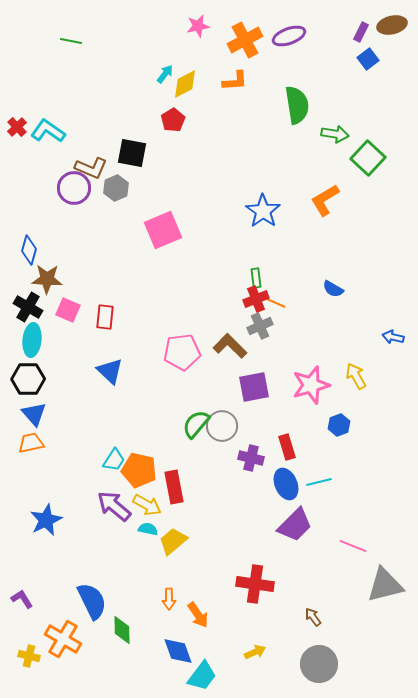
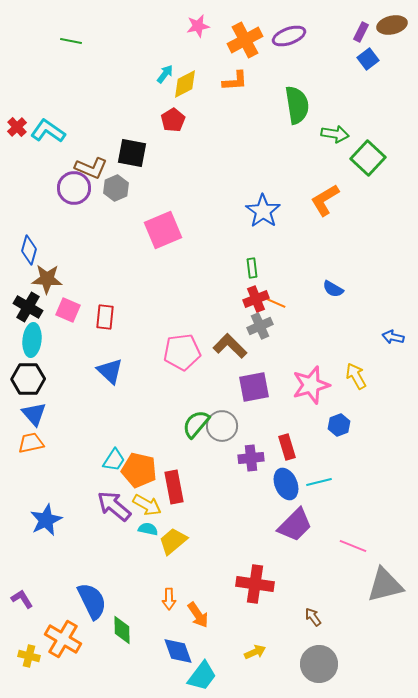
green rectangle at (256, 278): moved 4 px left, 10 px up
purple cross at (251, 458): rotated 20 degrees counterclockwise
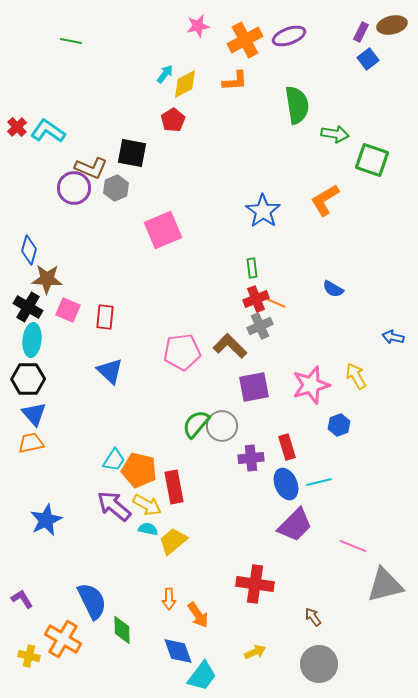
green square at (368, 158): moved 4 px right, 2 px down; rotated 24 degrees counterclockwise
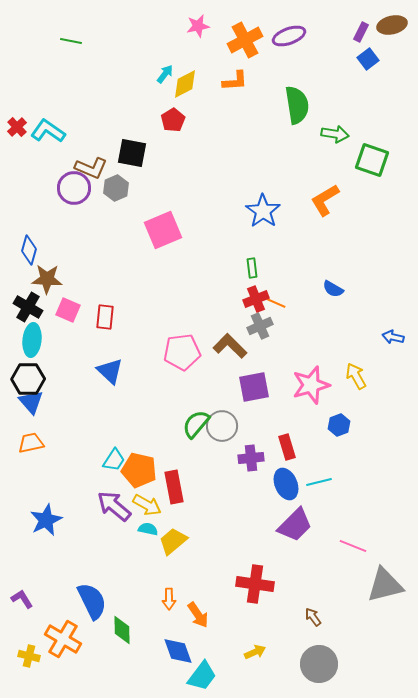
blue triangle at (34, 414): moved 3 px left, 12 px up
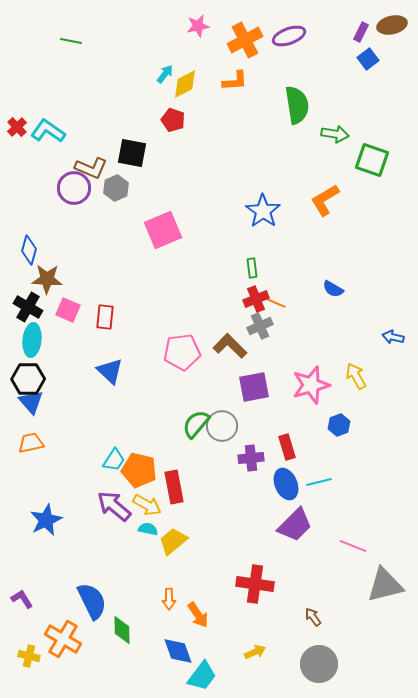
red pentagon at (173, 120): rotated 20 degrees counterclockwise
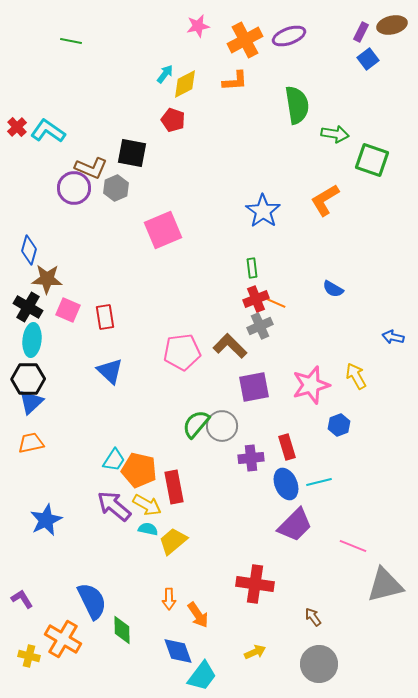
red rectangle at (105, 317): rotated 15 degrees counterclockwise
blue triangle at (31, 402): rotated 28 degrees clockwise
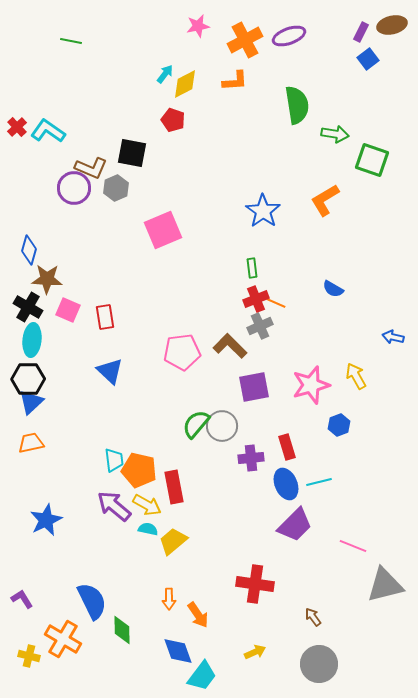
cyan trapezoid at (114, 460): rotated 40 degrees counterclockwise
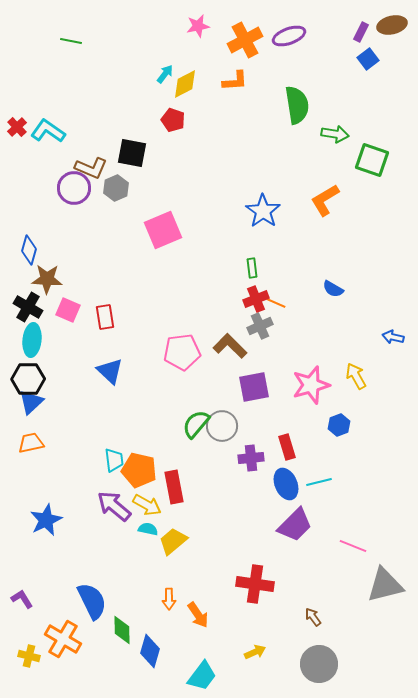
blue diamond at (178, 651): moved 28 px left; rotated 36 degrees clockwise
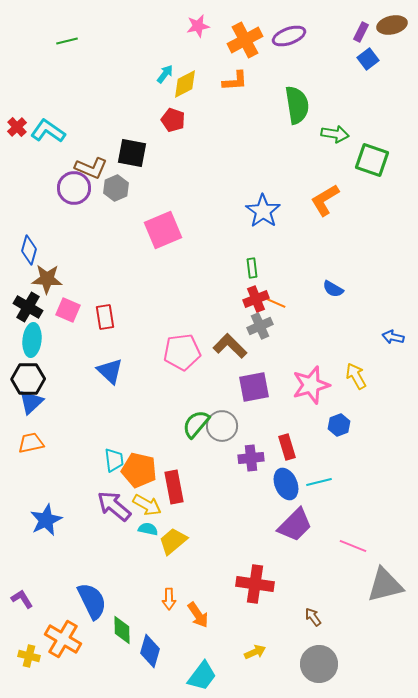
green line at (71, 41): moved 4 px left; rotated 25 degrees counterclockwise
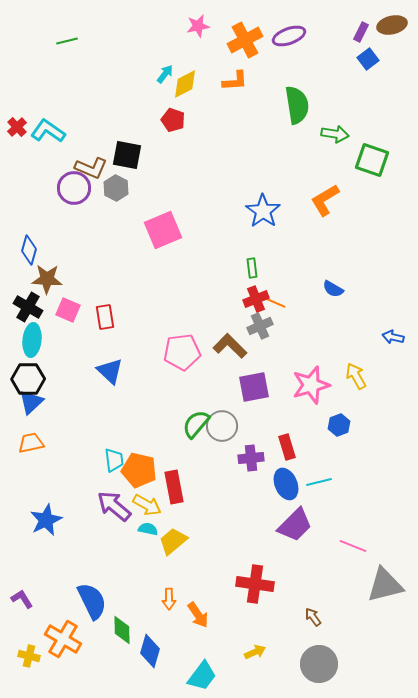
black square at (132, 153): moved 5 px left, 2 px down
gray hexagon at (116, 188): rotated 10 degrees counterclockwise
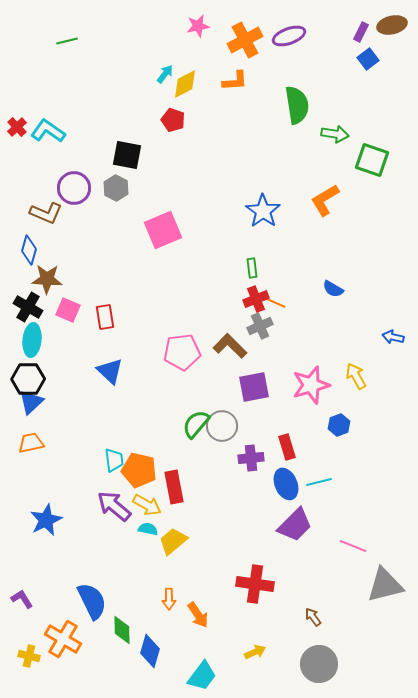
brown L-shape at (91, 168): moved 45 px left, 45 px down
